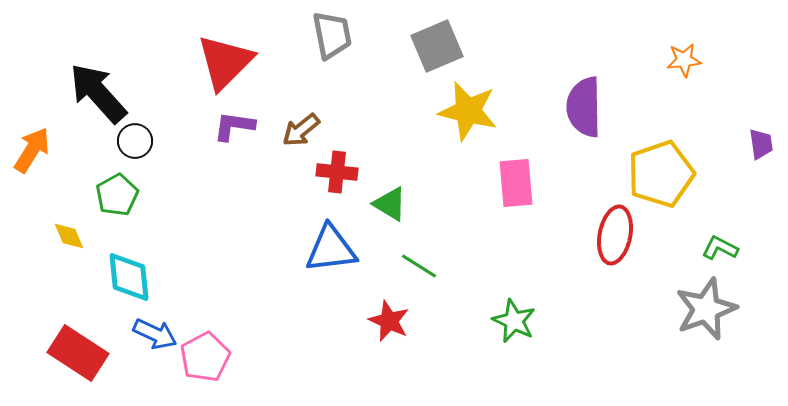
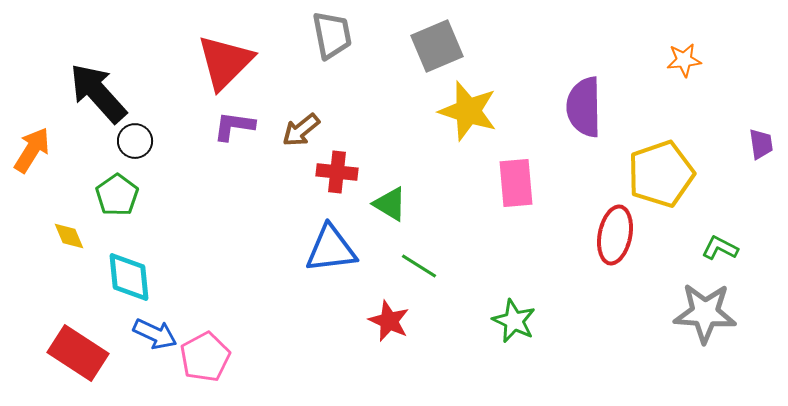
yellow star: rotated 4 degrees clockwise
green pentagon: rotated 6 degrees counterclockwise
gray star: moved 1 px left, 4 px down; rotated 24 degrees clockwise
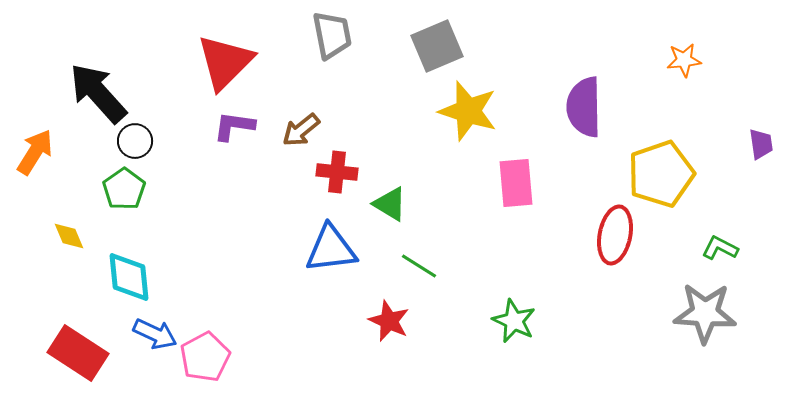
orange arrow: moved 3 px right, 2 px down
green pentagon: moved 7 px right, 6 px up
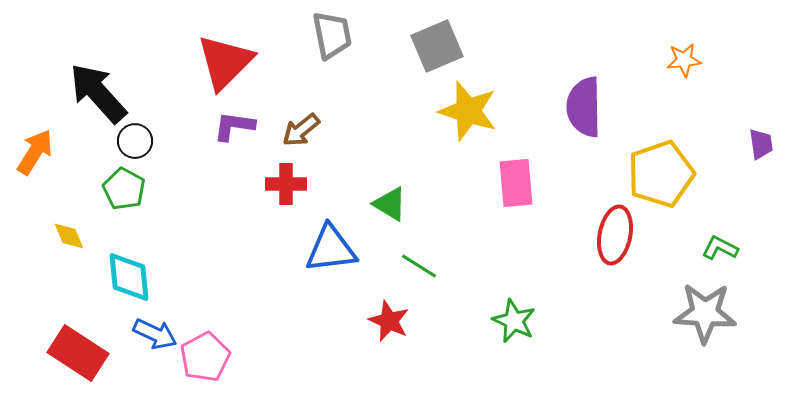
red cross: moved 51 px left, 12 px down; rotated 6 degrees counterclockwise
green pentagon: rotated 9 degrees counterclockwise
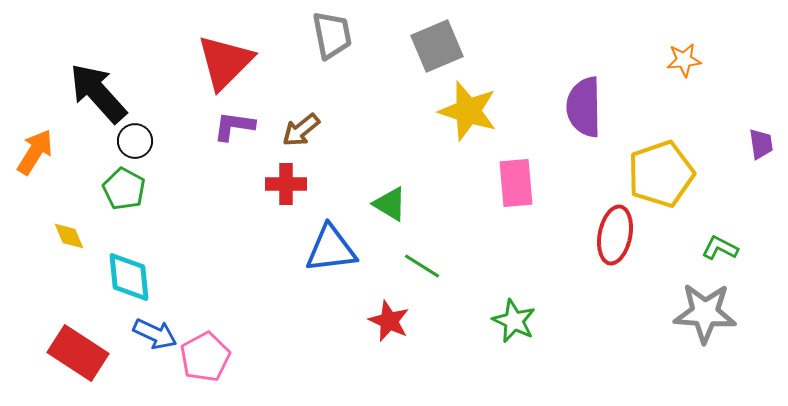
green line: moved 3 px right
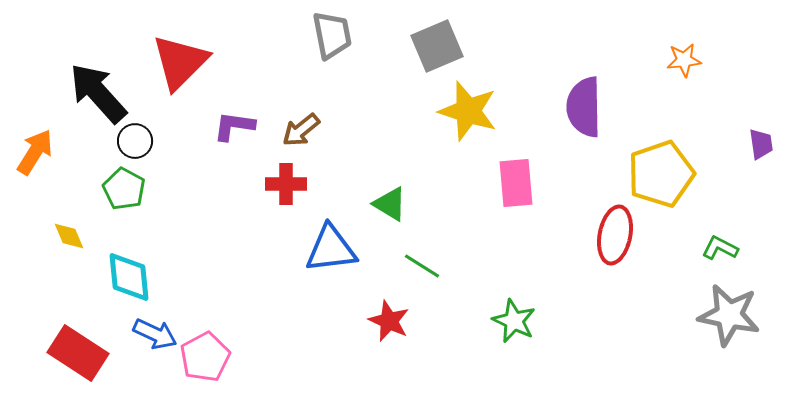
red triangle: moved 45 px left
gray star: moved 24 px right, 2 px down; rotated 8 degrees clockwise
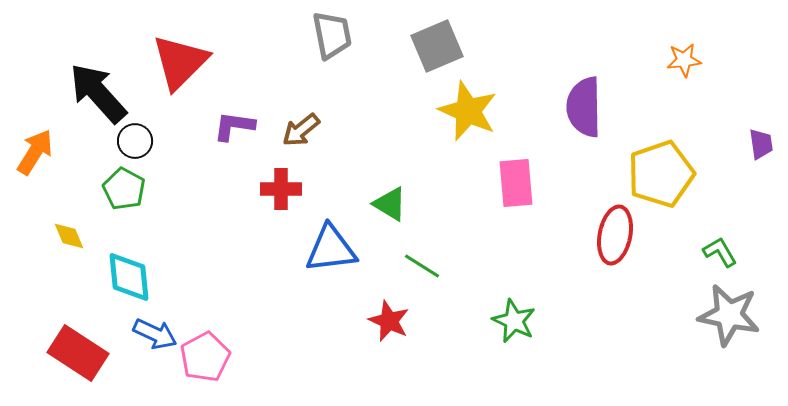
yellow star: rotated 6 degrees clockwise
red cross: moved 5 px left, 5 px down
green L-shape: moved 4 px down; rotated 33 degrees clockwise
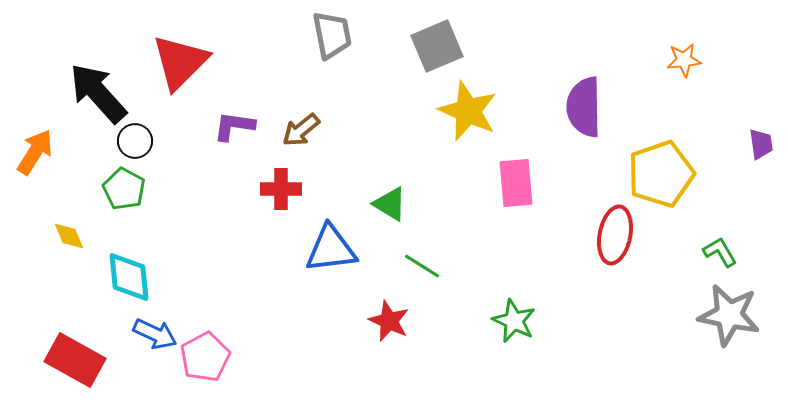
red rectangle: moved 3 px left, 7 px down; rotated 4 degrees counterclockwise
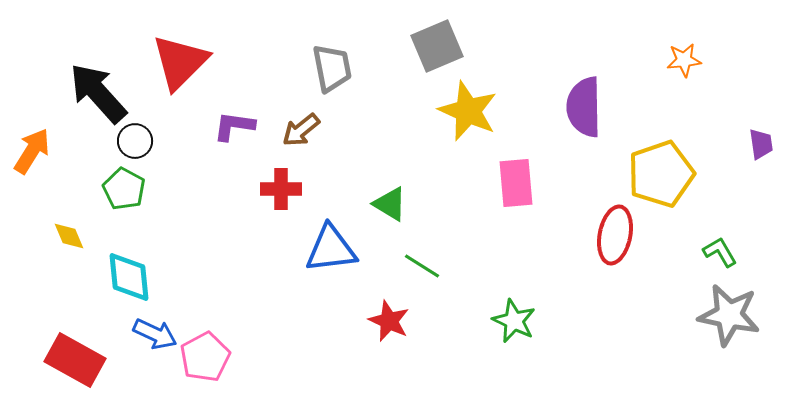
gray trapezoid: moved 33 px down
orange arrow: moved 3 px left, 1 px up
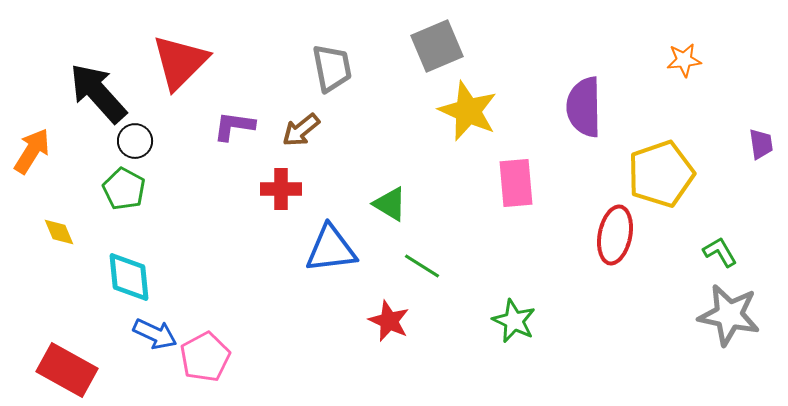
yellow diamond: moved 10 px left, 4 px up
red rectangle: moved 8 px left, 10 px down
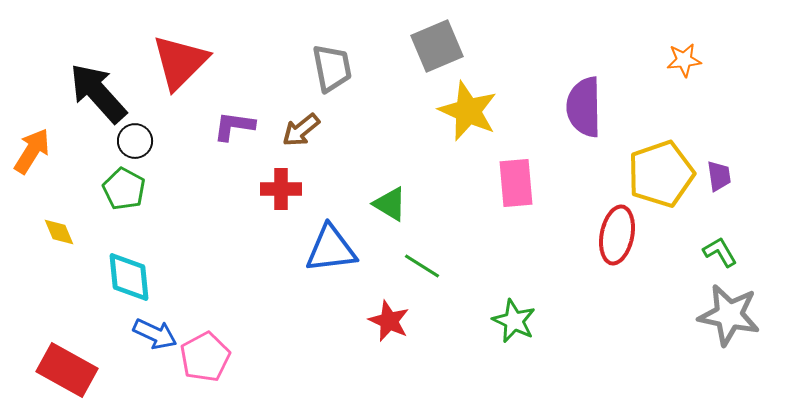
purple trapezoid: moved 42 px left, 32 px down
red ellipse: moved 2 px right
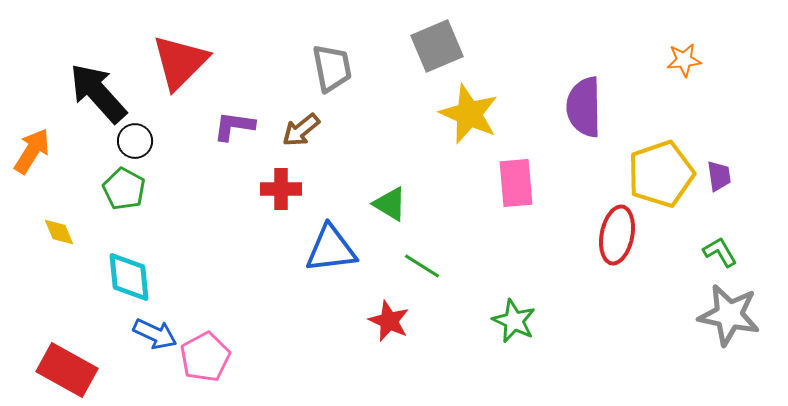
yellow star: moved 1 px right, 3 px down
